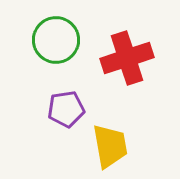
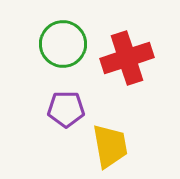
green circle: moved 7 px right, 4 px down
purple pentagon: rotated 9 degrees clockwise
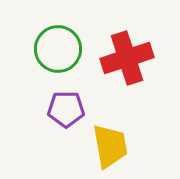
green circle: moved 5 px left, 5 px down
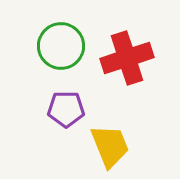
green circle: moved 3 px right, 3 px up
yellow trapezoid: rotated 12 degrees counterclockwise
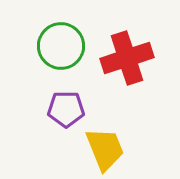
yellow trapezoid: moved 5 px left, 3 px down
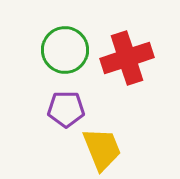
green circle: moved 4 px right, 4 px down
yellow trapezoid: moved 3 px left
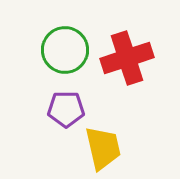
yellow trapezoid: moved 1 px right, 1 px up; rotated 9 degrees clockwise
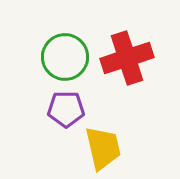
green circle: moved 7 px down
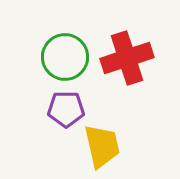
yellow trapezoid: moved 1 px left, 2 px up
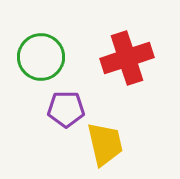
green circle: moved 24 px left
yellow trapezoid: moved 3 px right, 2 px up
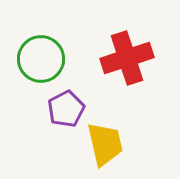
green circle: moved 2 px down
purple pentagon: rotated 27 degrees counterclockwise
